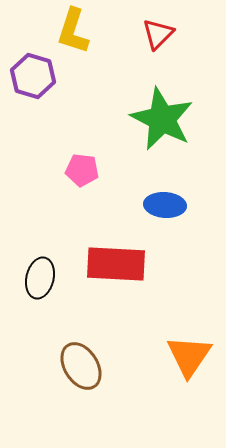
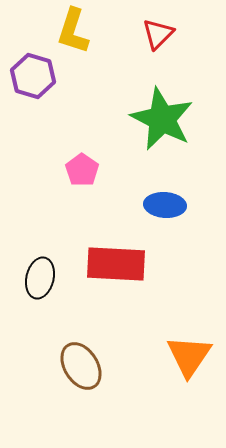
pink pentagon: rotated 28 degrees clockwise
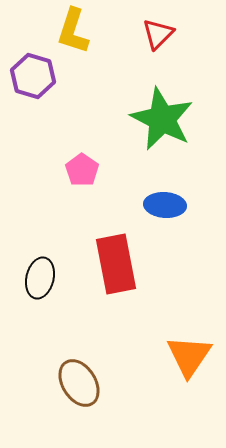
red rectangle: rotated 76 degrees clockwise
brown ellipse: moved 2 px left, 17 px down
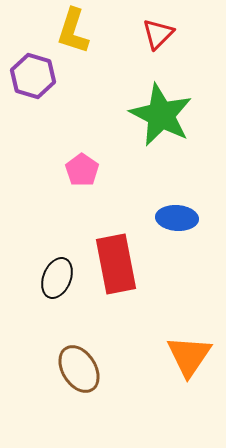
green star: moved 1 px left, 4 px up
blue ellipse: moved 12 px right, 13 px down
black ellipse: moved 17 px right; rotated 9 degrees clockwise
brown ellipse: moved 14 px up
